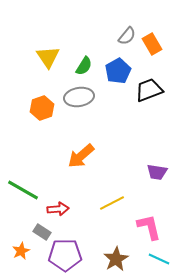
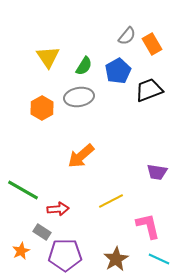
orange hexagon: rotated 10 degrees counterclockwise
yellow line: moved 1 px left, 2 px up
pink L-shape: moved 1 px left, 1 px up
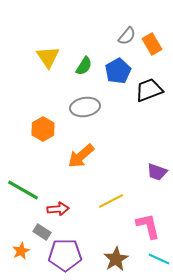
gray ellipse: moved 6 px right, 10 px down
orange hexagon: moved 1 px right, 21 px down
purple trapezoid: rotated 10 degrees clockwise
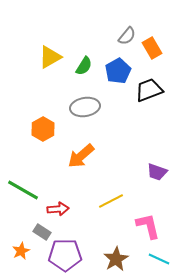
orange rectangle: moved 4 px down
yellow triangle: moved 2 px right; rotated 35 degrees clockwise
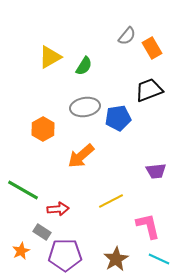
blue pentagon: moved 47 px down; rotated 20 degrees clockwise
purple trapezoid: moved 1 px left, 1 px up; rotated 25 degrees counterclockwise
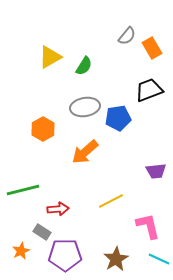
orange arrow: moved 4 px right, 4 px up
green line: rotated 44 degrees counterclockwise
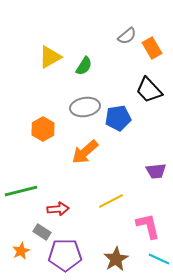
gray semicircle: rotated 12 degrees clockwise
black trapezoid: rotated 112 degrees counterclockwise
green line: moved 2 px left, 1 px down
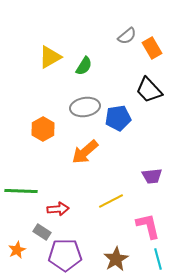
purple trapezoid: moved 4 px left, 5 px down
green line: rotated 16 degrees clockwise
orange star: moved 4 px left, 1 px up
cyan line: moved 1 px left; rotated 50 degrees clockwise
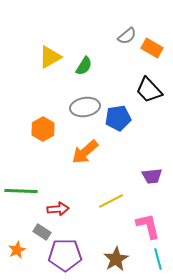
orange rectangle: rotated 30 degrees counterclockwise
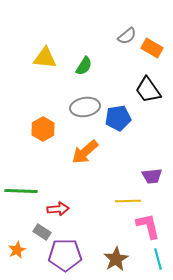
yellow triangle: moved 5 px left, 1 px down; rotated 35 degrees clockwise
black trapezoid: moved 1 px left; rotated 8 degrees clockwise
yellow line: moved 17 px right; rotated 25 degrees clockwise
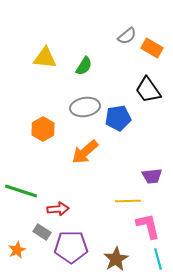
green line: rotated 16 degrees clockwise
purple pentagon: moved 6 px right, 8 px up
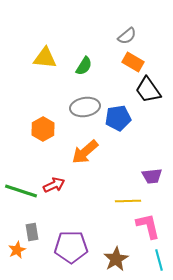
orange rectangle: moved 19 px left, 14 px down
red arrow: moved 4 px left, 24 px up; rotated 20 degrees counterclockwise
gray rectangle: moved 10 px left; rotated 48 degrees clockwise
cyan line: moved 1 px right, 1 px down
